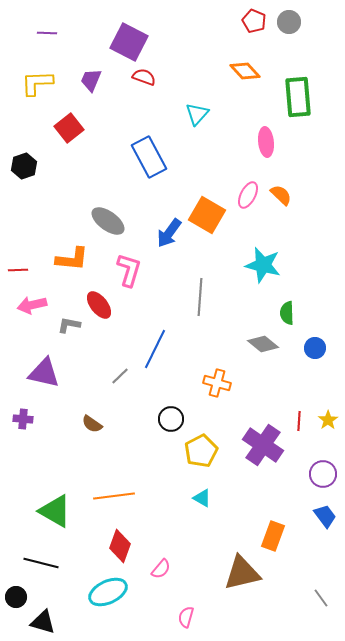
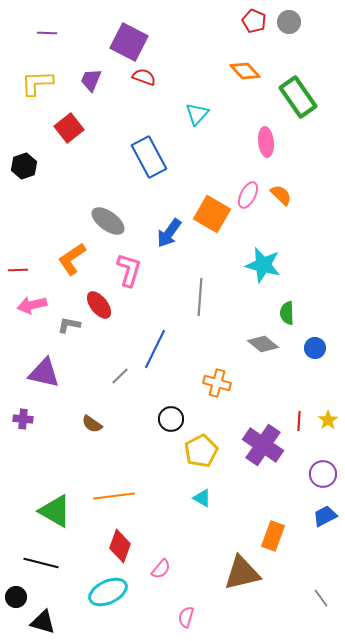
green rectangle at (298, 97): rotated 30 degrees counterclockwise
orange square at (207, 215): moved 5 px right, 1 px up
orange L-shape at (72, 259): rotated 140 degrees clockwise
blue trapezoid at (325, 516): rotated 80 degrees counterclockwise
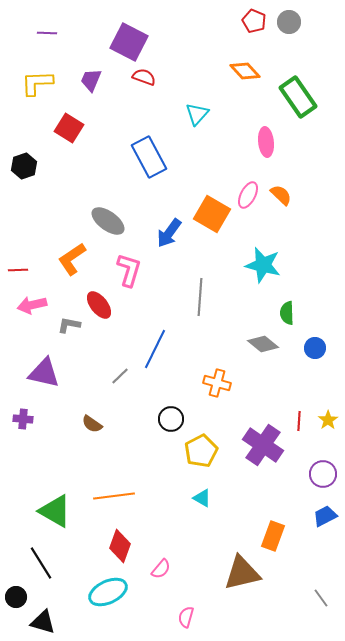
red square at (69, 128): rotated 20 degrees counterclockwise
black line at (41, 563): rotated 44 degrees clockwise
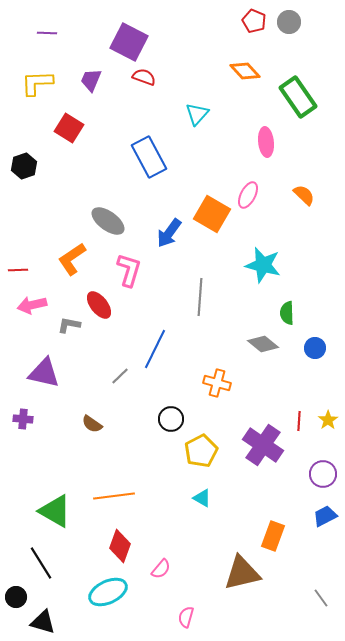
orange semicircle at (281, 195): moved 23 px right
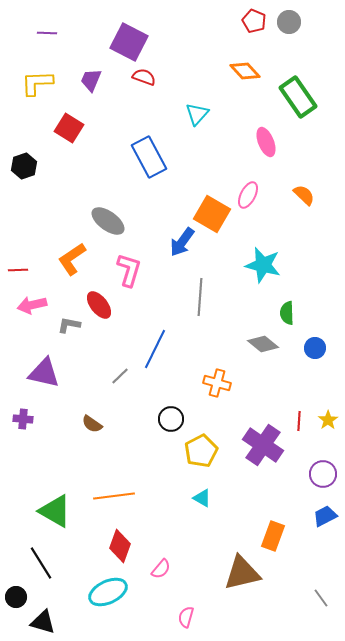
pink ellipse at (266, 142): rotated 16 degrees counterclockwise
blue arrow at (169, 233): moved 13 px right, 9 px down
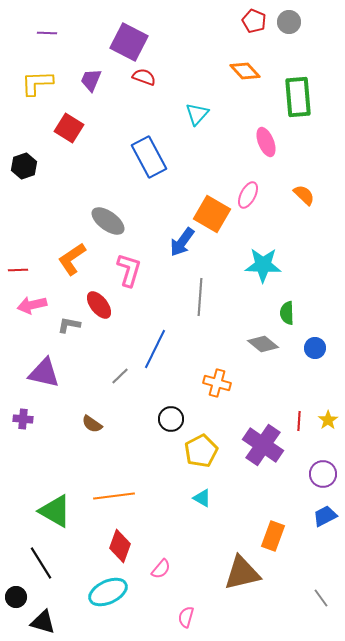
green rectangle at (298, 97): rotated 30 degrees clockwise
cyan star at (263, 265): rotated 12 degrees counterclockwise
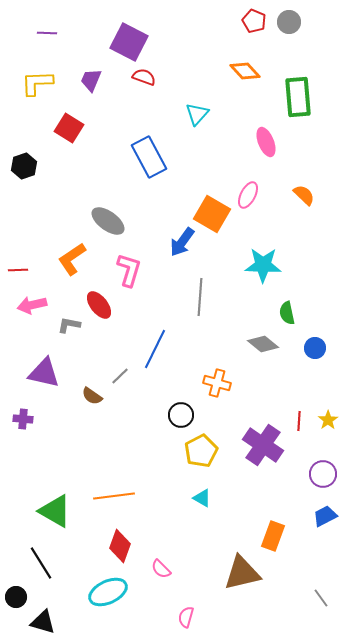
green semicircle at (287, 313): rotated 10 degrees counterclockwise
black circle at (171, 419): moved 10 px right, 4 px up
brown semicircle at (92, 424): moved 28 px up
pink semicircle at (161, 569): rotated 95 degrees clockwise
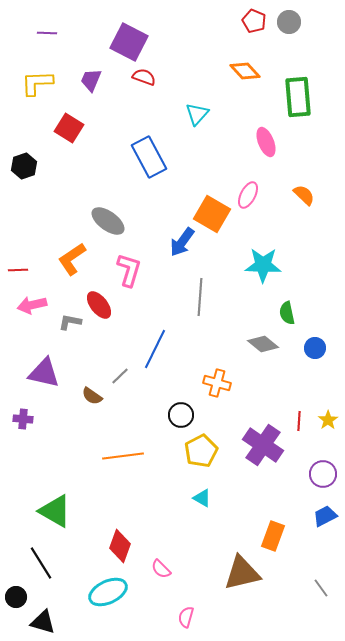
gray L-shape at (69, 325): moved 1 px right, 3 px up
orange line at (114, 496): moved 9 px right, 40 px up
gray line at (321, 598): moved 10 px up
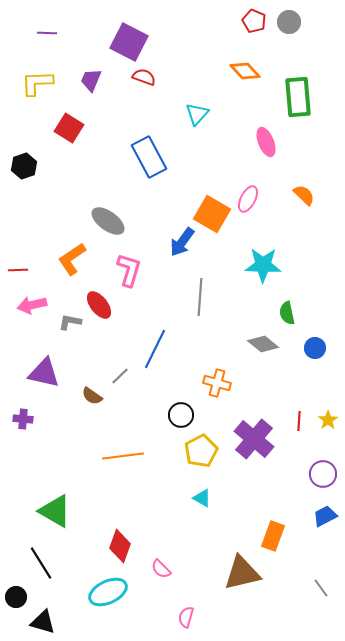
pink ellipse at (248, 195): moved 4 px down
purple cross at (263, 445): moved 9 px left, 6 px up; rotated 6 degrees clockwise
